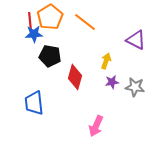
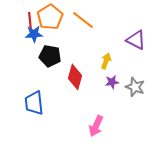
orange line: moved 2 px left, 2 px up
gray star: rotated 12 degrees clockwise
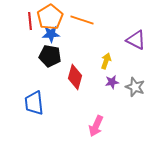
orange line: moved 1 px left; rotated 20 degrees counterclockwise
blue star: moved 17 px right
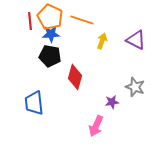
orange pentagon: rotated 15 degrees counterclockwise
yellow arrow: moved 4 px left, 20 px up
purple star: moved 20 px down
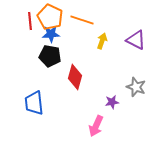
gray star: moved 1 px right
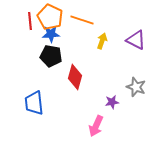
black pentagon: moved 1 px right
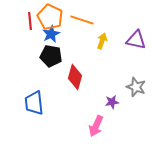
blue star: rotated 24 degrees counterclockwise
purple triangle: rotated 15 degrees counterclockwise
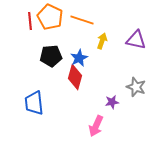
blue star: moved 28 px right, 24 px down
black pentagon: rotated 15 degrees counterclockwise
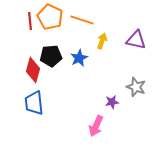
red diamond: moved 42 px left, 7 px up
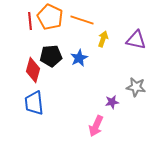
yellow arrow: moved 1 px right, 2 px up
gray star: rotated 12 degrees counterclockwise
